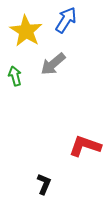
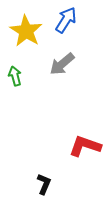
gray arrow: moved 9 px right
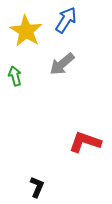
red L-shape: moved 4 px up
black L-shape: moved 7 px left, 3 px down
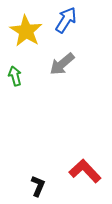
red L-shape: moved 29 px down; rotated 28 degrees clockwise
black L-shape: moved 1 px right, 1 px up
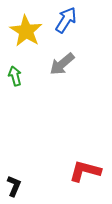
red L-shape: rotated 32 degrees counterclockwise
black L-shape: moved 24 px left
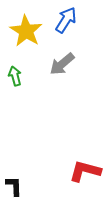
black L-shape: rotated 25 degrees counterclockwise
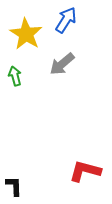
yellow star: moved 3 px down
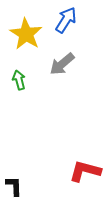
green arrow: moved 4 px right, 4 px down
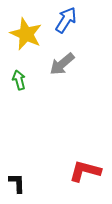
yellow star: rotated 8 degrees counterclockwise
black L-shape: moved 3 px right, 3 px up
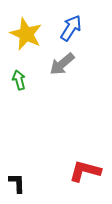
blue arrow: moved 5 px right, 8 px down
